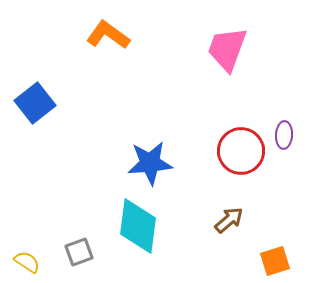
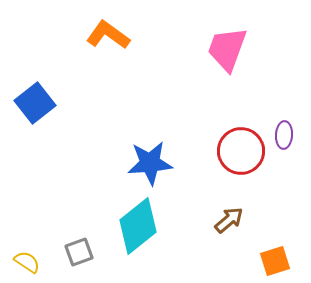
cyan diamond: rotated 44 degrees clockwise
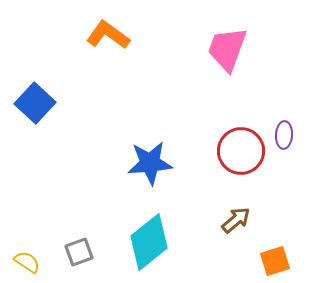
blue square: rotated 9 degrees counterclockwise
brown arrow: moved 7 px right
cyan diamond: moved 11 px right, 16 px down
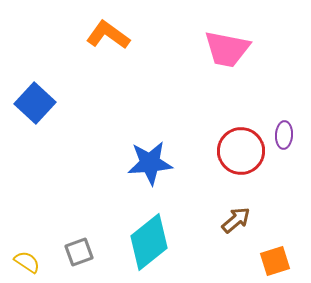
pink trapezoid: rotated 99 degrees counterclockwise
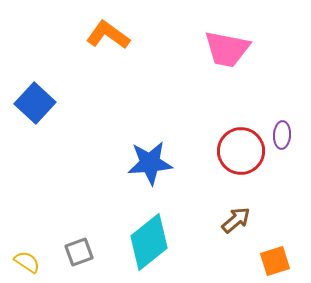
purple ellipse: moved 2 px left
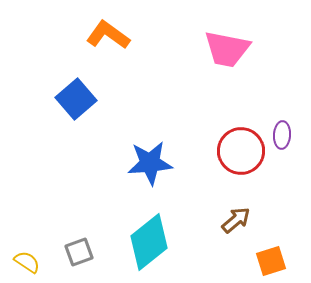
blue square: moved 41 px right, 4 px up; rotated 6 degrees clockwise
orange square: moved 4 px left
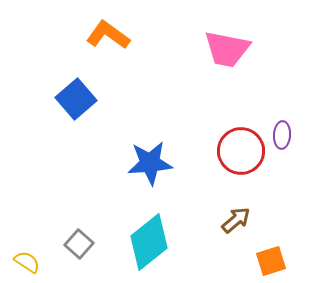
gray square: moved 8 px up; rotated 28 degrees counterclockwise
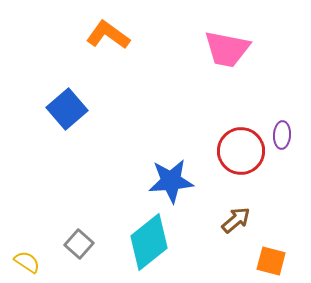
blue square: moved 9 px left, 10 px down
blue star: moved 21 px right, 18 px down
orange square: rotated 32 degrees clockwise
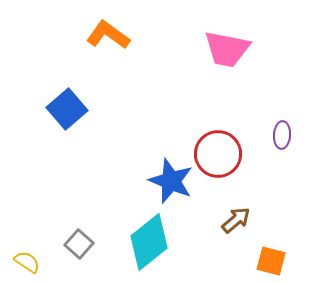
red circle: moved 23 px left, 3 px down
blue star: rotated 27 degrees clockwise
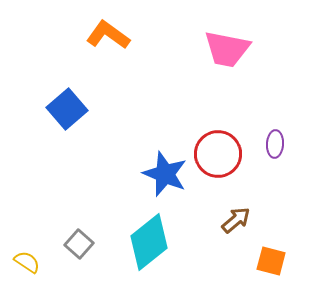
purple ellipse: moved 7 px left, 9 px down
blue star: moved 6 px left, 7 px up
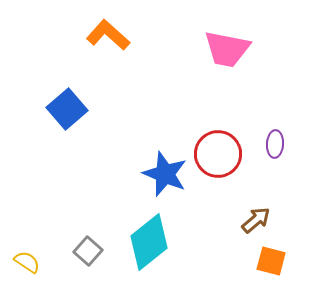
orange L-shape: rotated 6 degrees clockwise
brown arrow: moved 20 px right
gray square: moved 9 px right, 7 px down
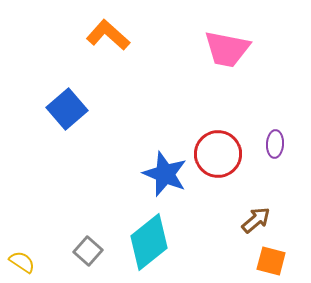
yellow semicircle: moved 5 px left
